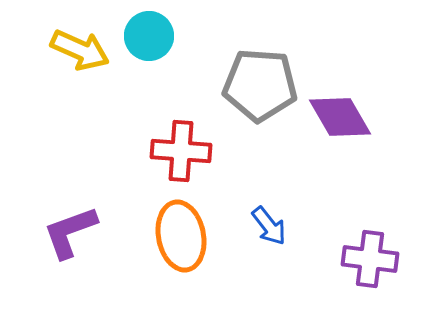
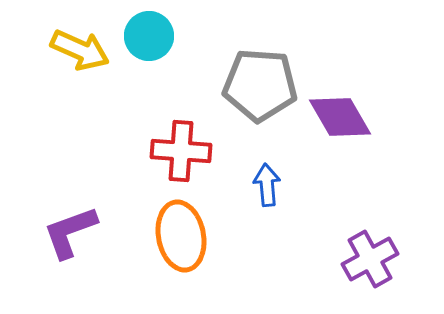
blue arrow: moved 2 px left, 41 px up; rotated 147 degrees counterclockwise
purple cross: rotated 36 degrees counterclockwise
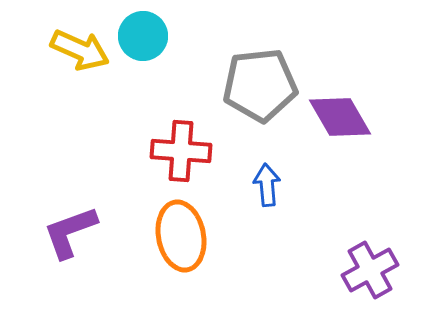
cyan circle: moved 6 px left
gray pentagon: rotated 10 degrees counterclockwise
purple cross: moved 11 px down
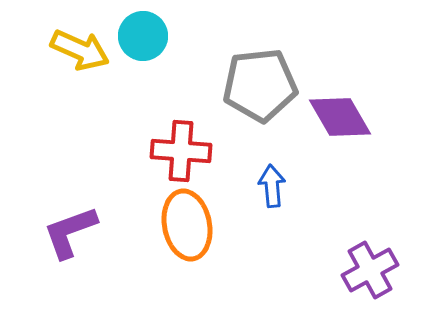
blue arrow: moved 5 px right, 1 px down
orange ellipse: moved 6 px right, 11 px up
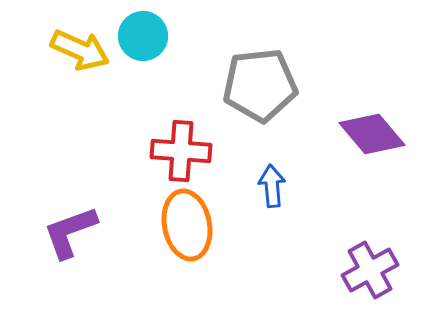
purple diamond: moved 32 px right, 17 px down; rotated 10 degrees counterclockwise
